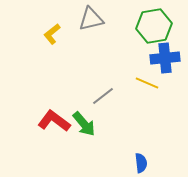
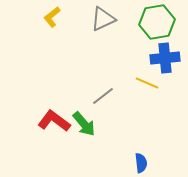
gray triangle: moved 12 px right; rotated 12 degrees counterclockwise
green hexagon: moved 3 px right, 4 px up
yellow L-shape: moved 17 px up
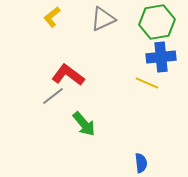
blue cross: moved 4 px left, 1 px up
gray line: moved 50 px left
red L-shape: moved 14 px right, 46 px up
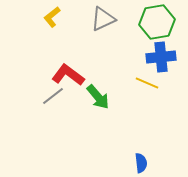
green arrow: moved 14 px right, 27 px up
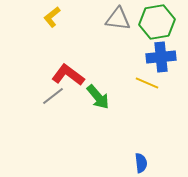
gray triangle: moved 15 px right; rotated 32 degrees clockwise
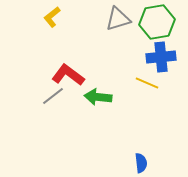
gray triangle: rotated 24 degrees counterclockwise
green arrow: rotated 136 degrees clockwise
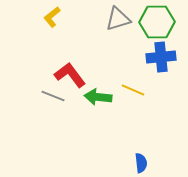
green hexagon: rotated 8 degrees clockwise
red L-shape: moved 2 px right; rotated 16 degrees clockwise
yellow line: moved 14 px left, 7 px down
gray line: rotated 60 degrees clockwise
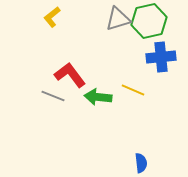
green hexagon: moved 8 px left, 1 px up; rotated 12 degrees counterclockwise
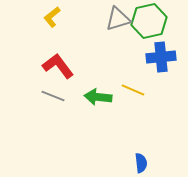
red L-shape: moved 12 px left, 9 px up
